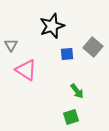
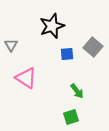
pink triangle: moved 8 px down
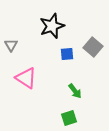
green arrow: moved 2 px left
green square: moved 2 px left, 1 px down
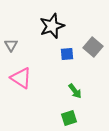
pink triangle: moved 5 px left
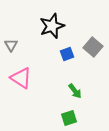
blue square: rotated 16 degrees counterclockwise
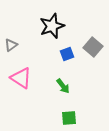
gray triangle: rotated 24 degrees clockwise
green arrow: moved 12 px left, 5 px up
green square: rotated 14 degrees clockwise
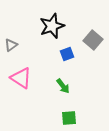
gray square: moved 7 px up
